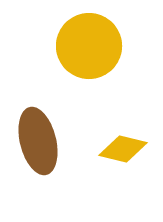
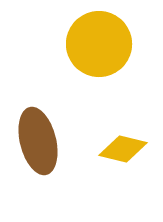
yellow circle: moved 10 px right, 2 px up
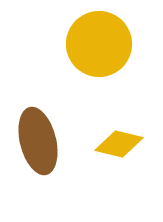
yellow diamond: moved 4 px left, 5 px up
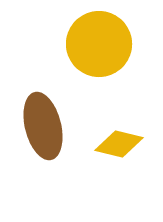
brown ellipse: moved 5 px right, 15 px up
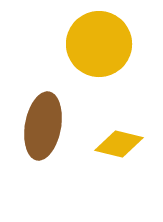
brown ellipse: rotated 24 degrees clockwise
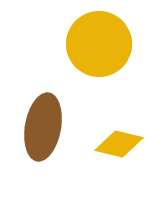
brown ellipse: moved 1 px down
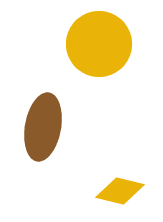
yellow diamond: moved 1 px right, 47 px down
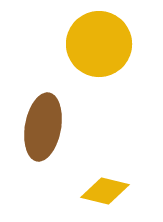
yellow diamond: moved 15 px left
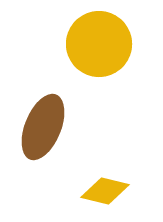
brown ellipse: rotated 12 degrees clockwise
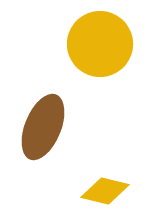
yellow circle: moved 1 px right
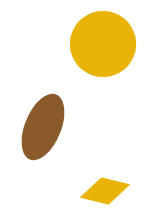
yellow circle: moved 3 px right
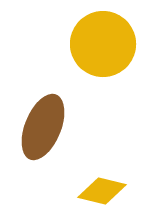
yellow diamond: moved 3 px left
